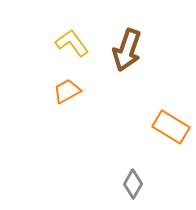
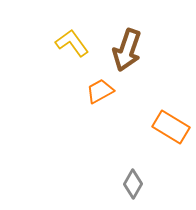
orange trapezoid: moved 33 px right
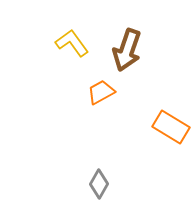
orange trapezoid: moved 1 px right, 1 px down
gray diamond: moved 34 px left
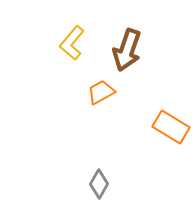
yellow L-shape: rotated 104 degrees counterclockwise
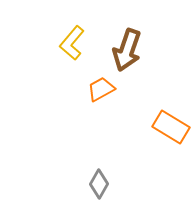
orange trapezoid: moved 3 px up
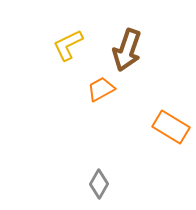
yellow L-shape: moved 4 px left, 2 px down; rotated 24 degrees clockwise
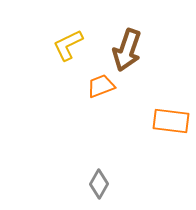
orange trapezoid: moved 3 px up; rotated 8 degrees clockwise
orange rectangle: moved 6 px up; rotated 24 degrees counterclockwise
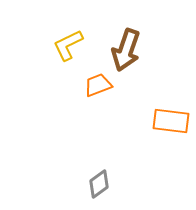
brown arrow: moved 1 px left
orange trapezoid: moved 3 px left, 1 px up
gray diamond: rotated 24 degrees clockwise
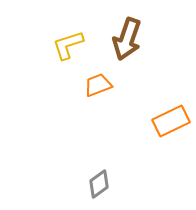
yellow L-shape: rotated 8 degrees clockwise
brown arrow: moved 1 px right, 11 px up
orange rectangle: rotated 33 degrees counterclockwise
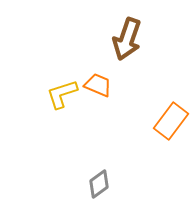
yellow L-shape: moved 6 px left, 49 px down
orange trapezoid: rotated 44 degrees clockwise
orange rectangle: rotated 27 degrees counterclockwise
